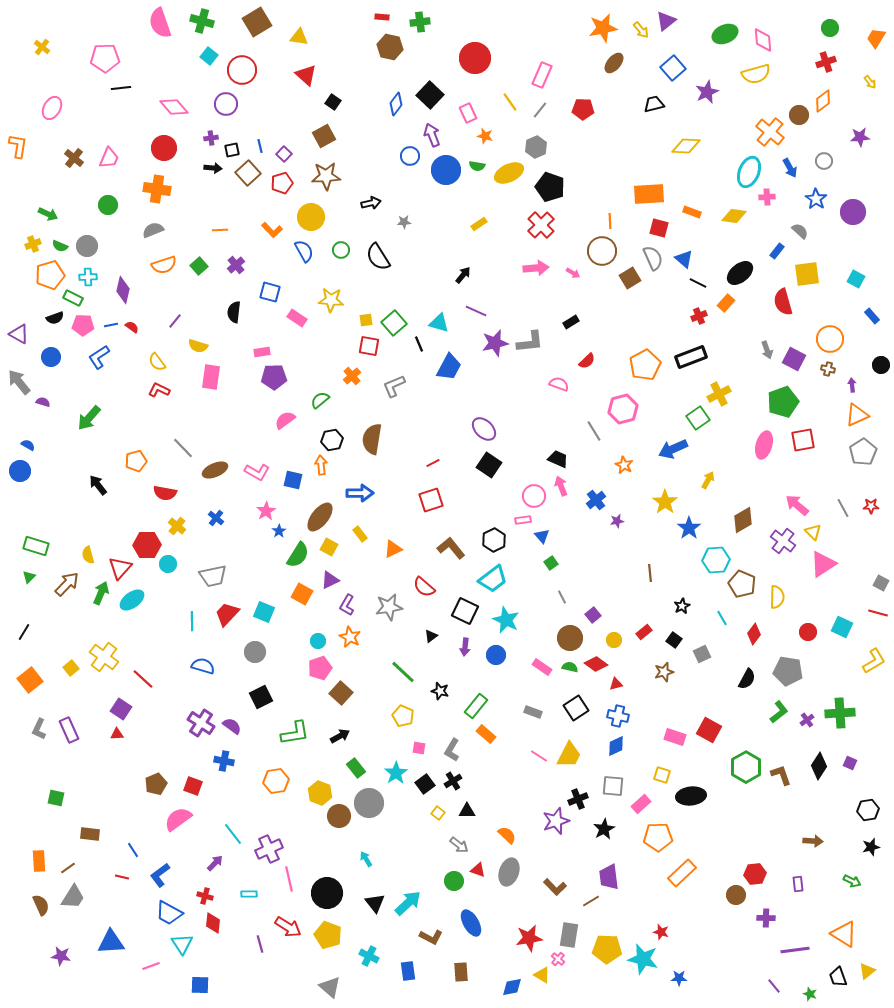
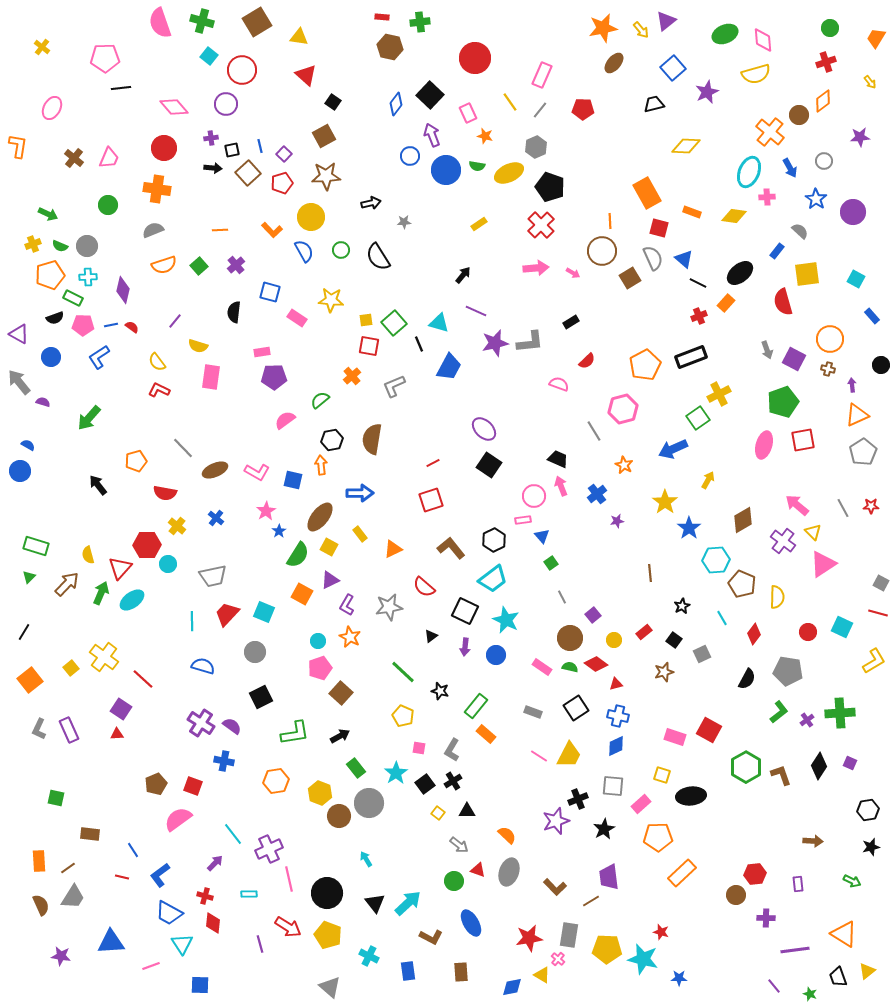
orange rectangle at (649, 194): moved 2 px left, 1 px up; rotated 64 degrees clockwise
blue cross at (596, 500): moved 1 px right, 6 px up
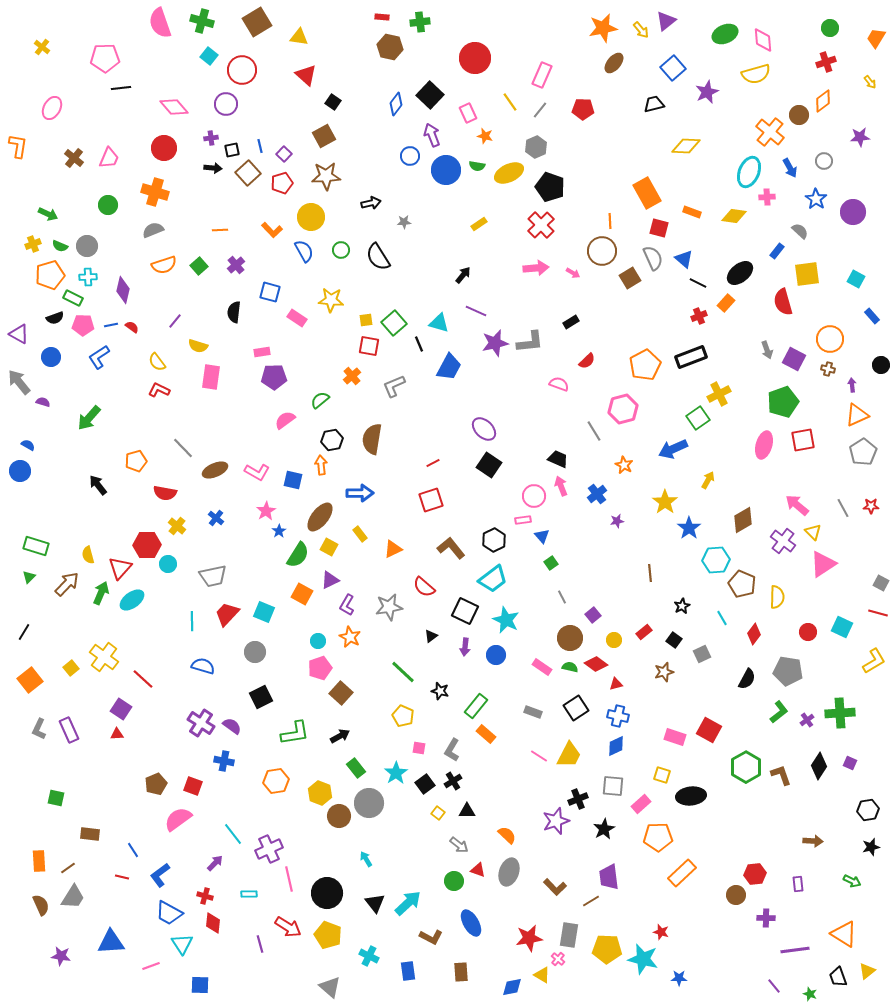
orange cross at (157, 189): moved 2 px left, 3 px down; rotated 8 degrees clockwise
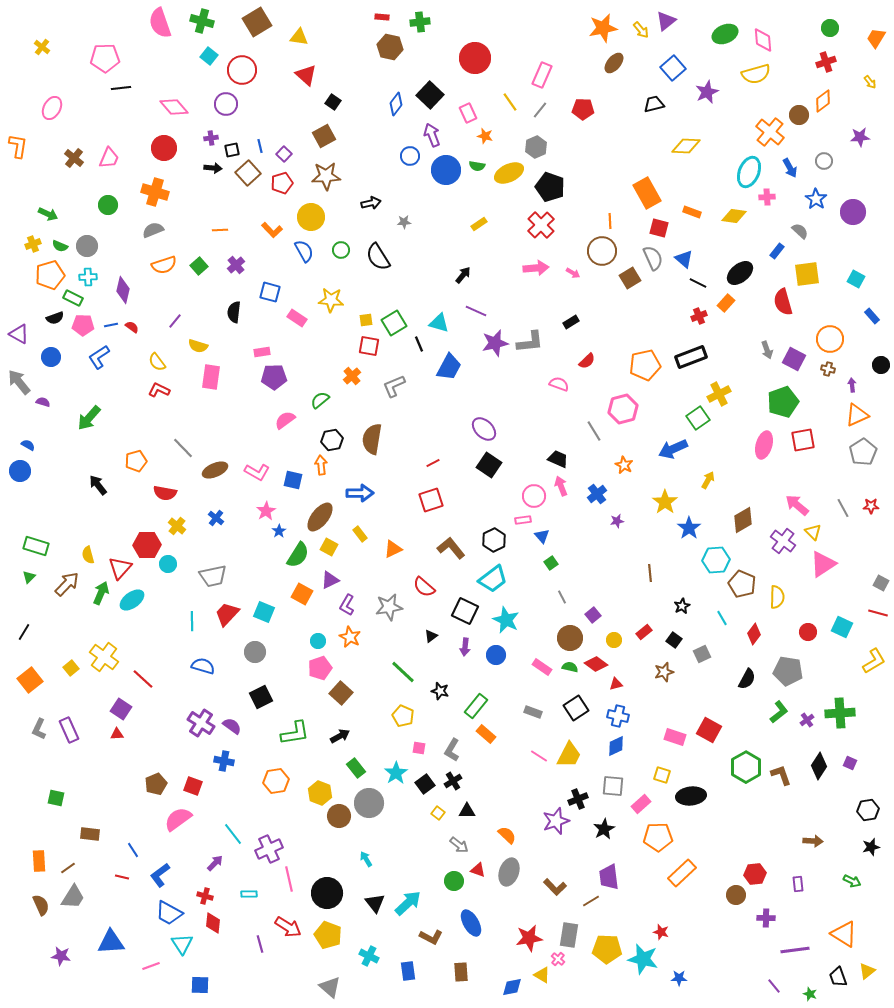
green square at (394, 323): rotated 10 degrees clockwise
orange pentagon at (645, 365): rotated 16 degrees clockwise
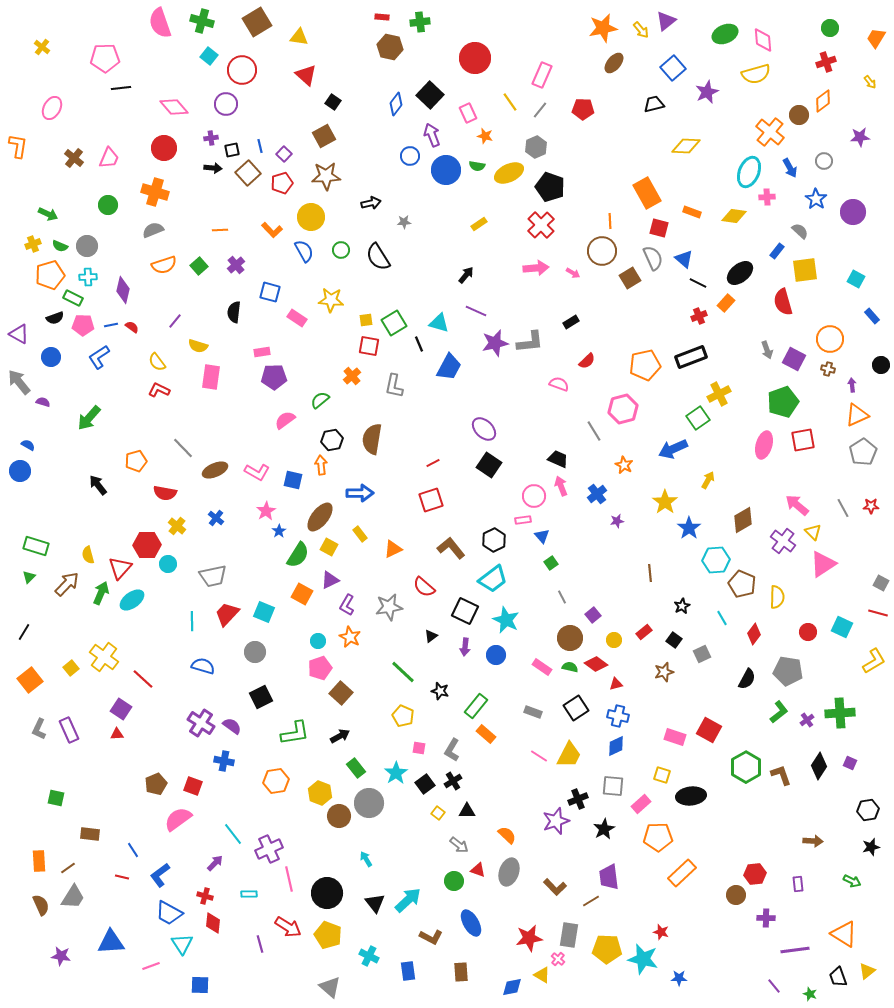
yellow square at (807, 274): moved 2 px left, 4 px up
black arrow at (463, 275): moved 3 px right
gray L-shape at (394, 386): rotated 55 degrees counterclockwise
cyan arrow at (408, 903): moved 3 px up
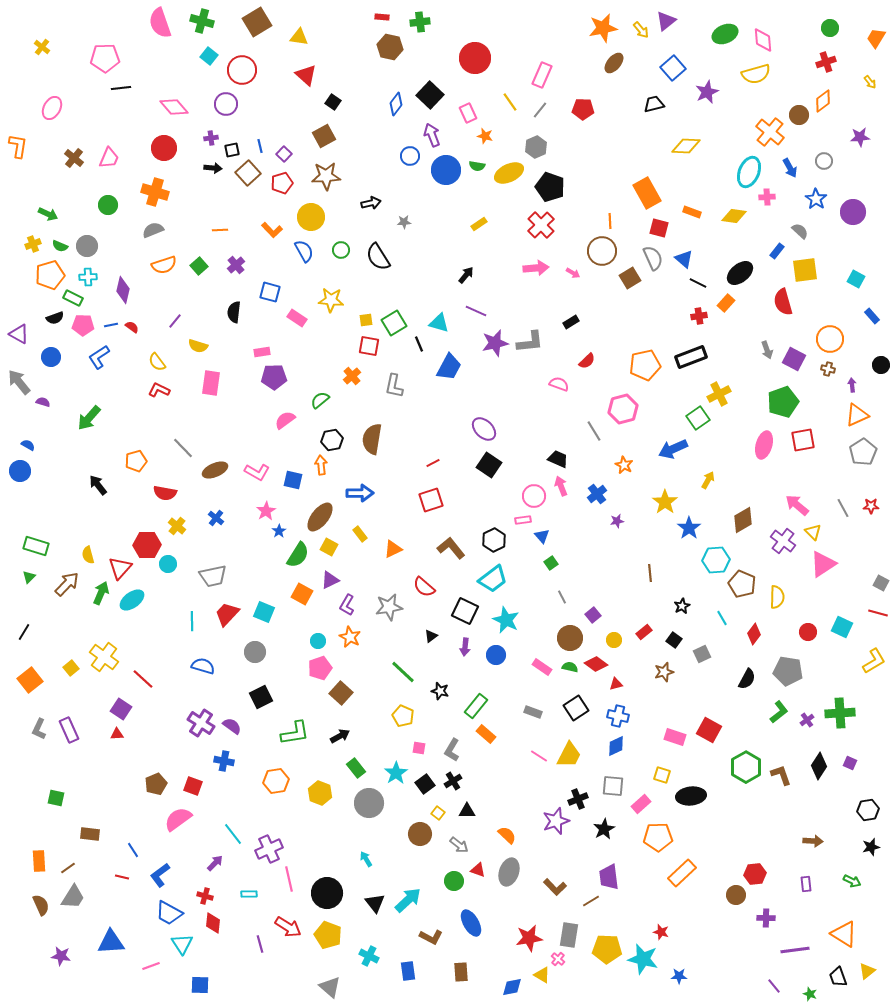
red cross at (699, 316): rotated 14 degrees clockwise
pink rectangle at (211, 377): moved 6 px down
brown circle at (339, 816): moved 81 px right, 18 px down
purple rectangle at (798, 884): moved 8 px right
blue star at (679, 978): moved 2 px up
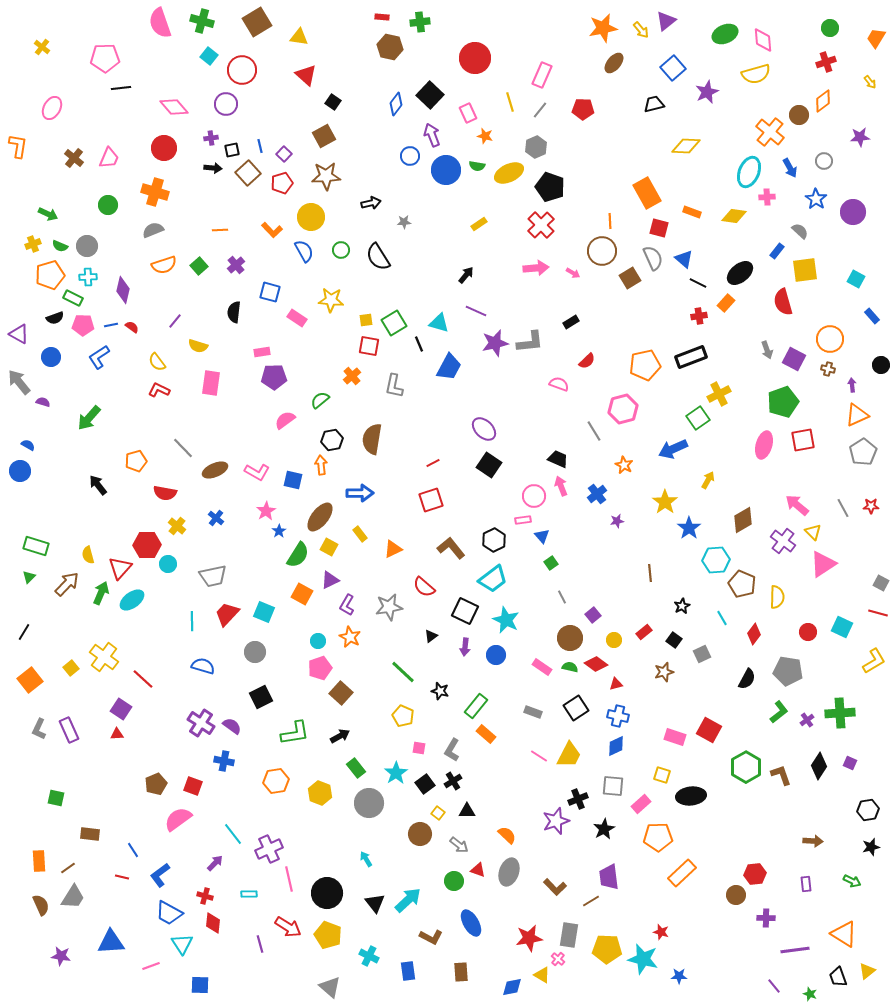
yellow line at (510, 102): rotated 18 degrees clockwise
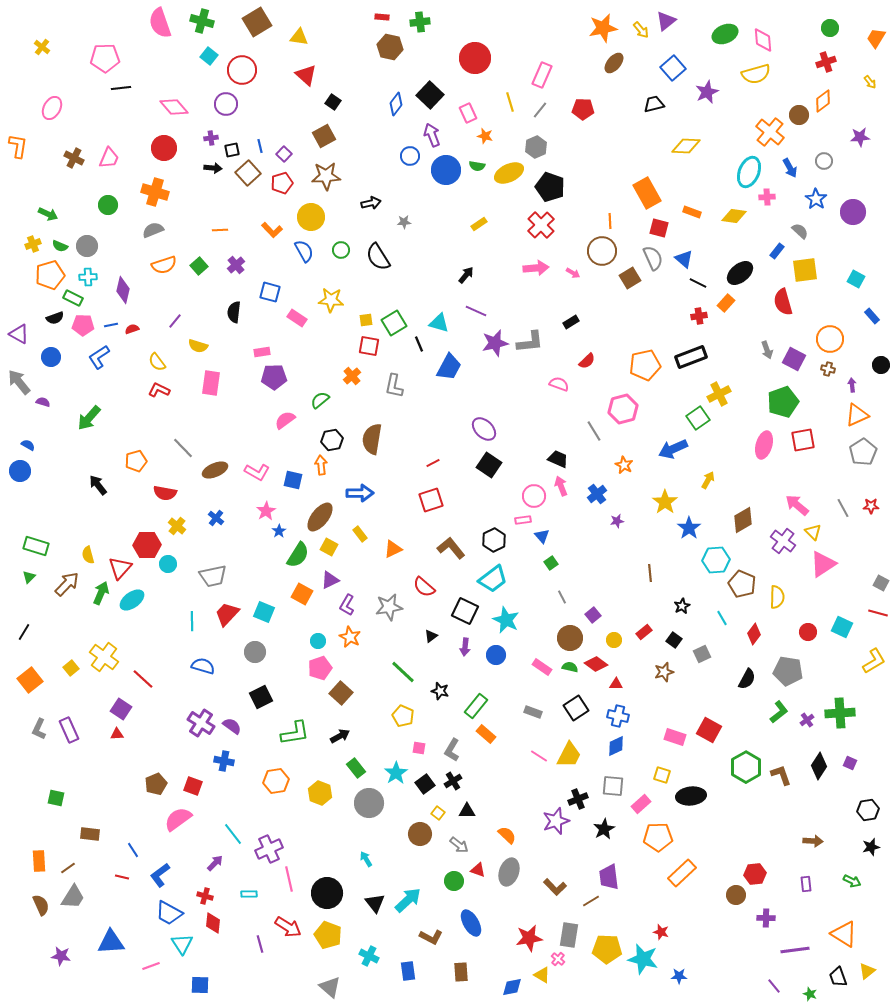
brown cross at (74, 158): rotated 12 degrees counterclockwise
red semicircle at (132, 327): moved 2 px down; rotated 56 degrees counterclockwise
red triangle at (616, 684): rotated 16 degrees clockwise
